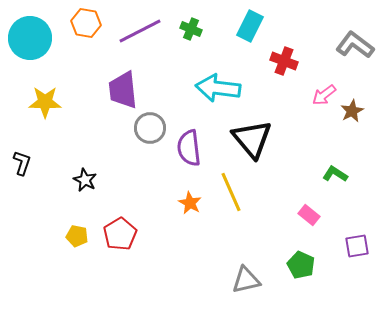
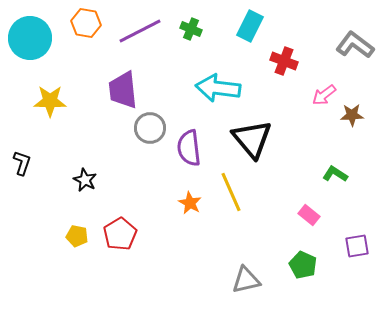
yellow star: moved 5 px right, 1 px up
brown star: moved 4 px down; rotated 25 degrees clockwise
green pentagon: moved 2 px right
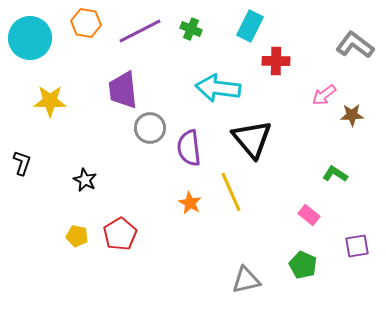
red cross: moved 8 px left; rotated 20 degrees counterclockwise
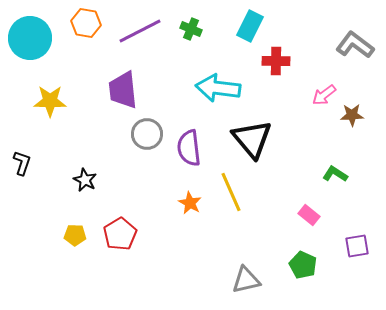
gray circle: moved 3 px left, 6 px down
yellow pentagon: moved 2 px left, 1 px up; rotated 10 degrees counterclockwise
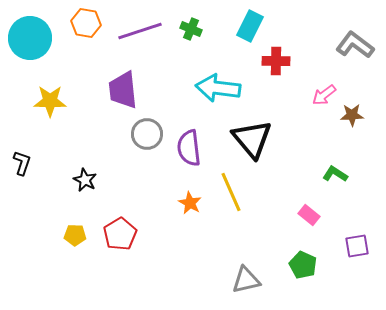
purple line: rotated 9 degrees clockwise
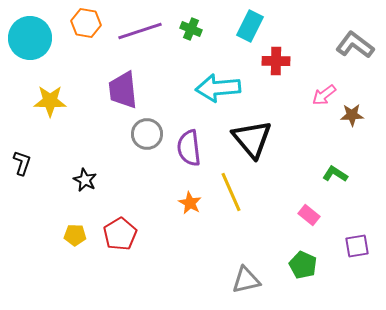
cyan arrow: rotated 12 degrees counterclockwise
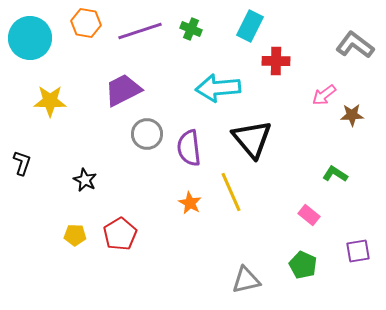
purple trapezoid: rotated 69 degrees clockwise
purple square: moved 1 px right, 5 px down
